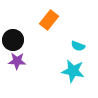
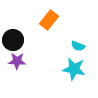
cyan star: moved 1 px right, 2 px up
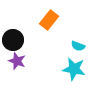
purple star: rotated 18 degrees clockwise
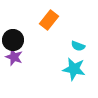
purple star: moved 3 px left, 4 px up
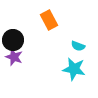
orange rectangle: rotated 66 degrees counterclockwise
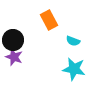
cyan semicircle: moved 5 px left, 5 px up
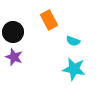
black circle: moved 8 px up
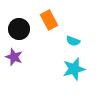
black circle: moved 6 px right, 3 px up
cyan star: rotated 25 degrees counterclockwise
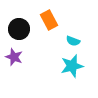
cyan star: moved 2 px left, 3 px up
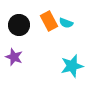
orange rectangle: moved 1 px down
black circle: moved 4 px up
cyan semicircle: moved 7 px left, 18 px up
